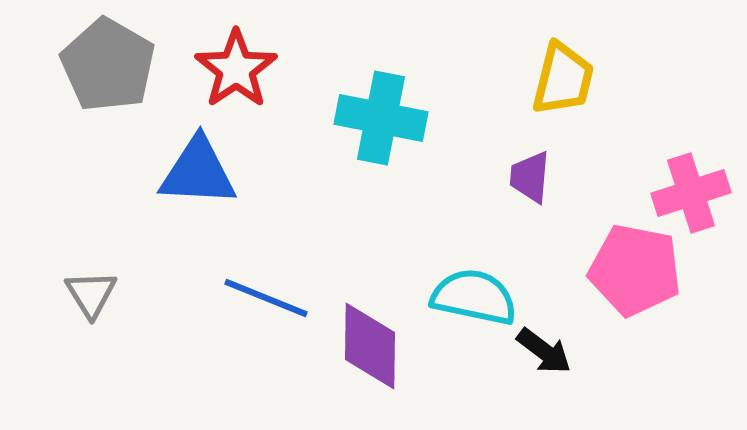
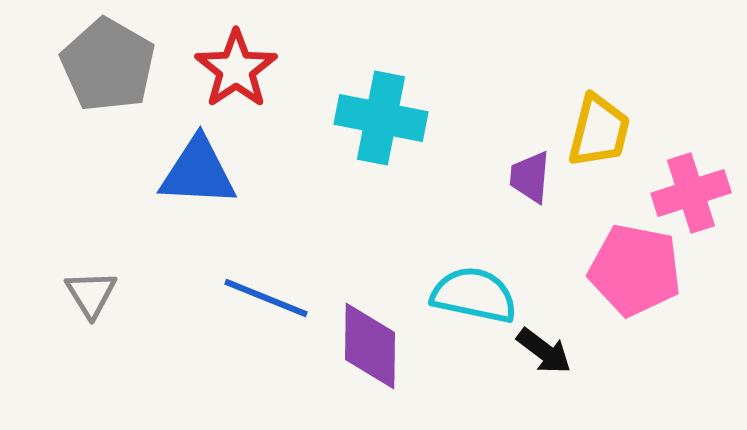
yellow trapezoid: moved 36 px right, 52 px down
cyan semicircle: moved 2 px up
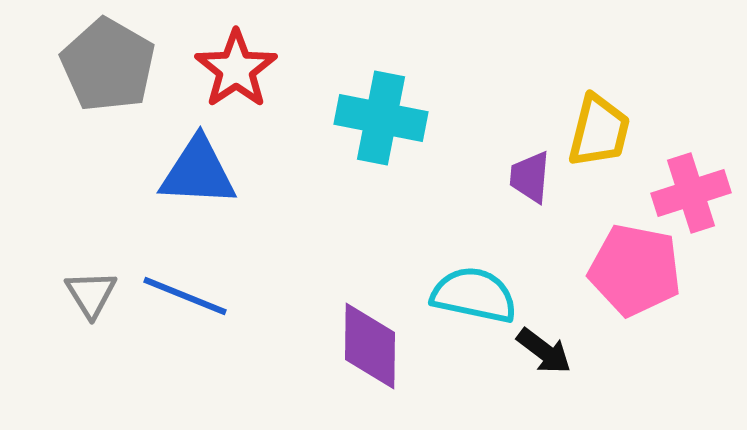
blue line: moved 81 px left, 2 px up
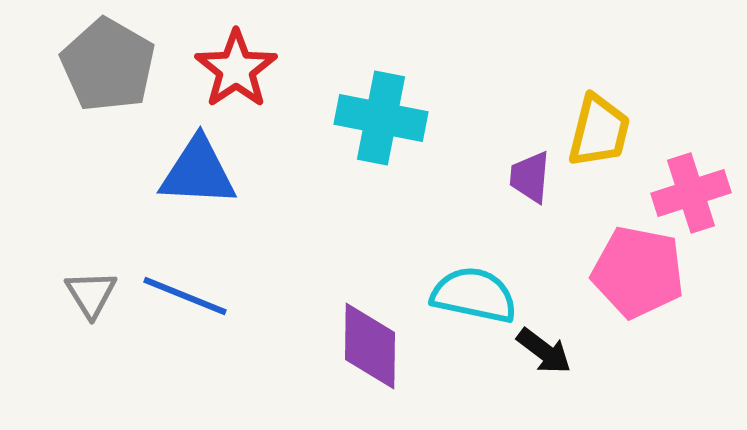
pink pentagon: moved 3 px right, 2 px down
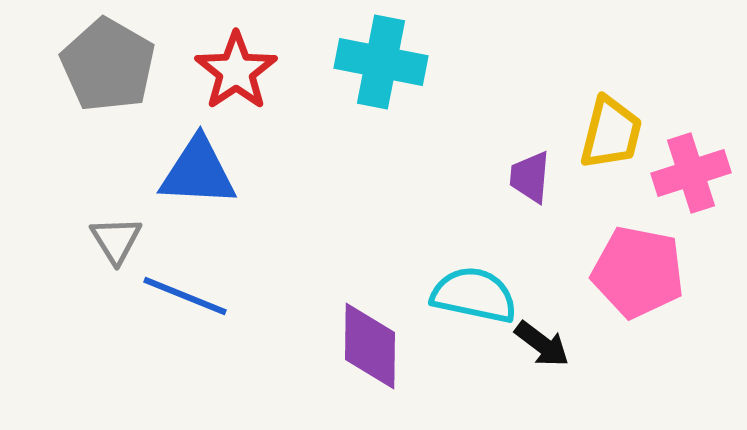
red star: moved 2 px down
cyan cross: moved 56 px up
yellow trapezoid: moved 12 px right, 2 px down
pink cross: moved 20 px up
gray triangle: moved 25 px right, 54 px up
black arrow: moved 2 px left, 7 px up
